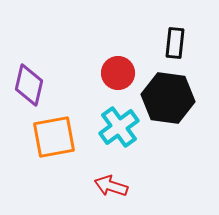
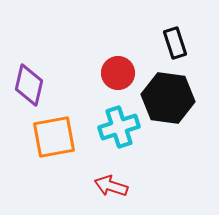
black rectangle: rotated 24 degrees counterclockwise
cyan cross: rotated 18 degrees clockwise
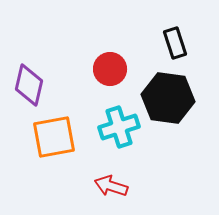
red circle: moved 8 px left, 4 px up
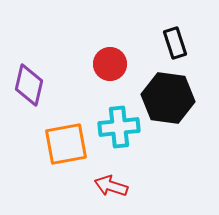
red circle: moved 5 px up
cyan cross: rotated 12 degrees clockwise
orange square: moved 12 px right, 7 px down
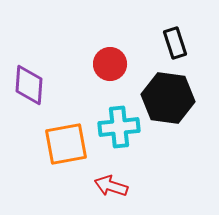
purple diamond: rotated 9 degrees counterclockwise
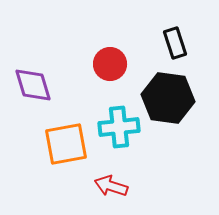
purple diamond: moved 4 px right; rotated 21 degrees counterclockwise
